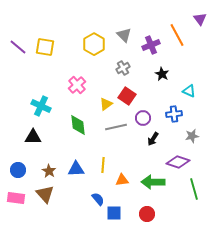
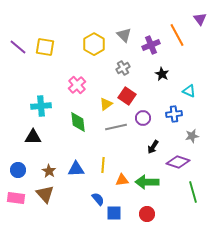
cyan cross: rotated 30 degrees counterclockwise
green diamond: moved 3 px up
black arrow: moved 8 px down
green arrow: moved 6 px left
green line: moved 1 px left, 3 px down
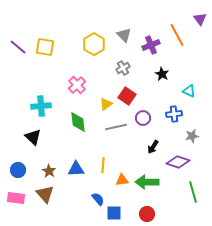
black triangle: rotated 42 degrees clockwise
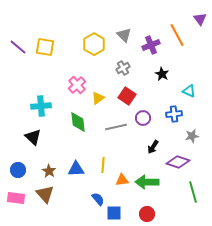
yellow triangle: moved 8 px left, 6 px up
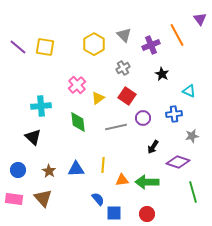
brown triangle: moved 2 px left, 4 px down
pink rectangle: moved 2 px left, 1 px down
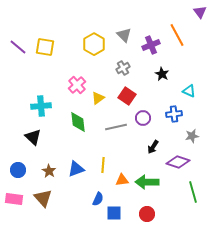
purple triangle: moved 7 px up
blue triangle: rotated 18 degrees counterclockwise
blue semicircle: rotated 64 degrees clockwise
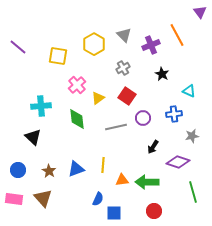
yellow square: moved 13 px right, 9 px down
green diamond: moved 1 px left, 3 px up
red circle: moved 7 px right, 3 px up
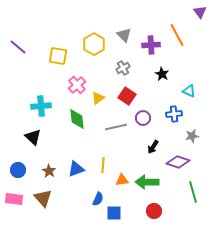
purple cross: rotated 18 degrees clockwise
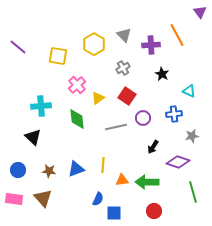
brown star: rotated 24 degrees counterclockwise
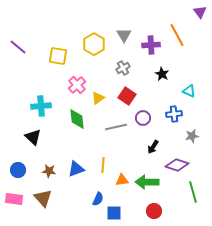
gray triangle: rotated 14 degrees clockwise
purple diamond: moved 1 px left, 3 px down
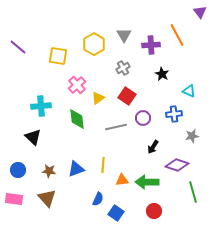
brown triangle: moved 4 px right
blue square: moved 2 px right; rotated 35 degrees clockwise
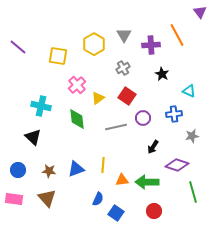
cyan cross: rotated 18 degrees clockwise
